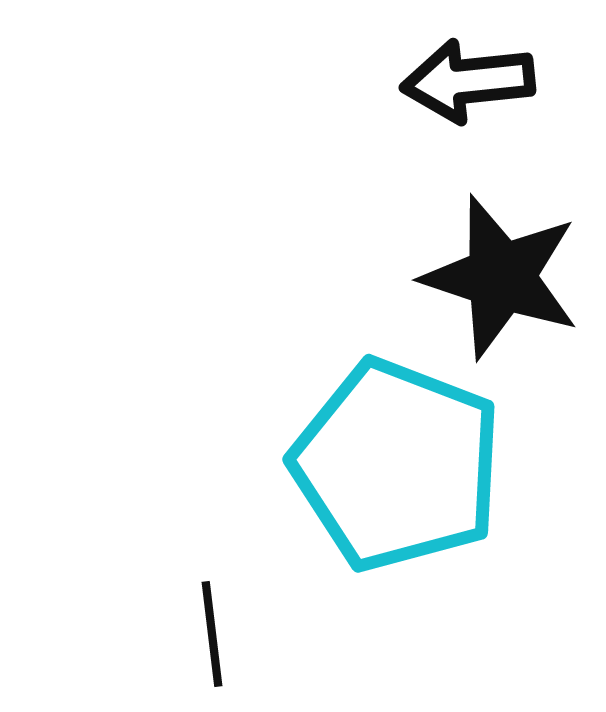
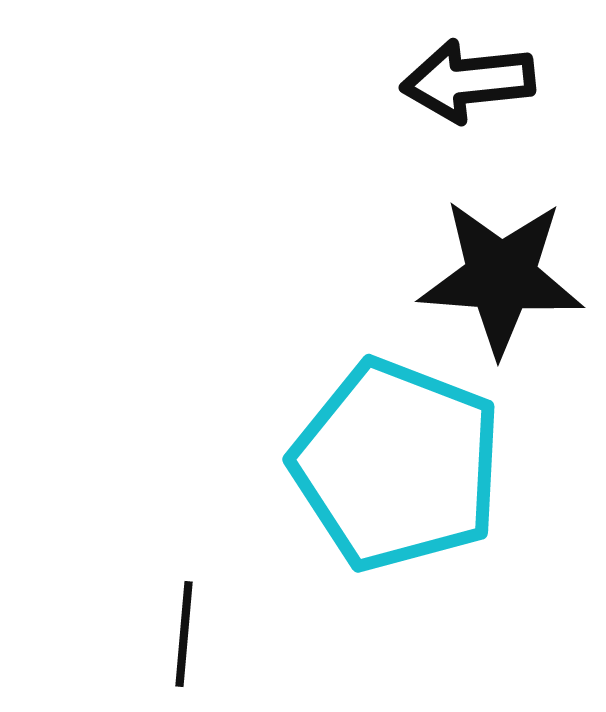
black star: rotated 14 degrees counterclockwise
black line: moved 28 px left; rotated 12 degrees clockwise
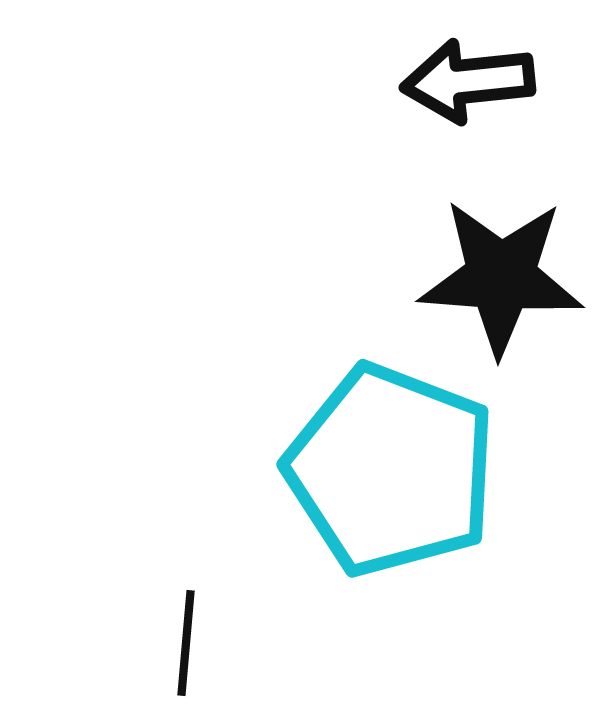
cyan pentagon: moved 6 px left, 5 px down
black line: moved 2 px right, 9 px down
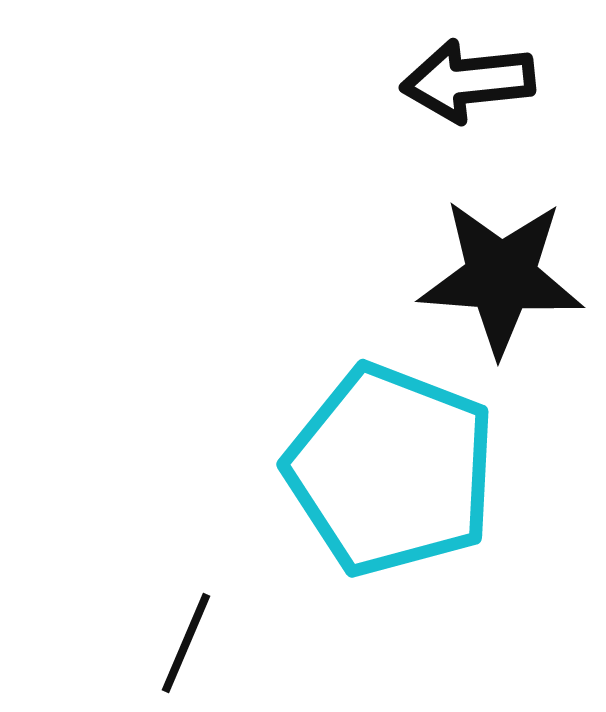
black line: rotated 18 degrees clockwise
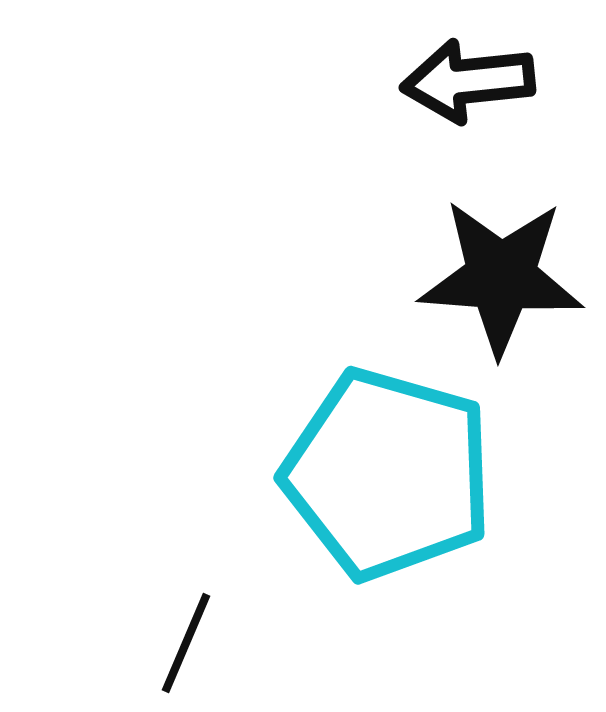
cyan pentagon: moved 3 px left, 4 px down; rotated 5 degrees counterclockwise
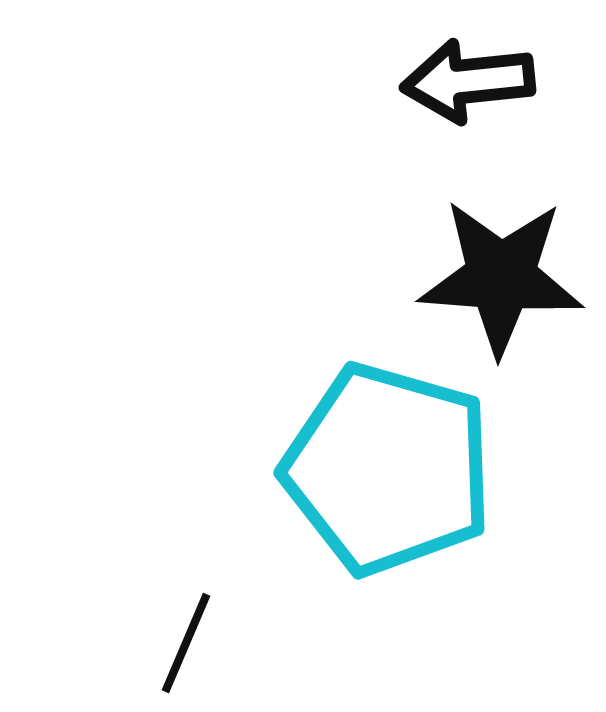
cyan pentagon: moved 5 px up
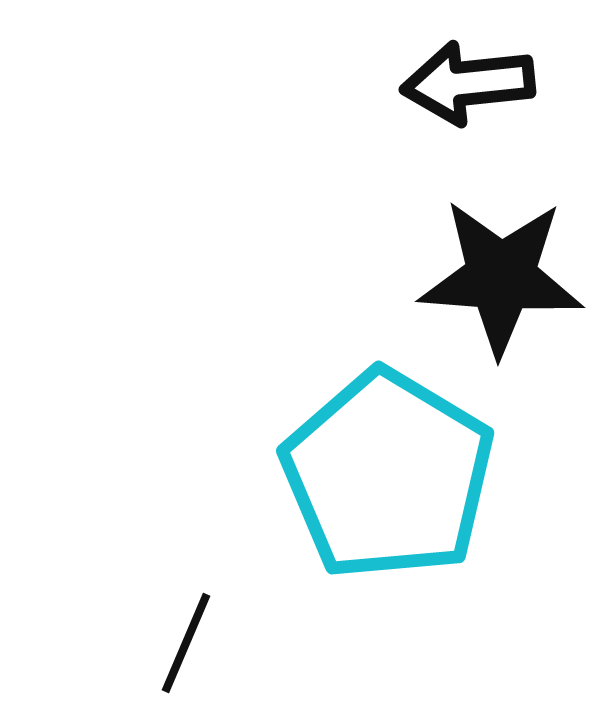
black arrow: moved 2 px down
cyan pentagon: moved 6 px down; rotated 15 degrees clockwise
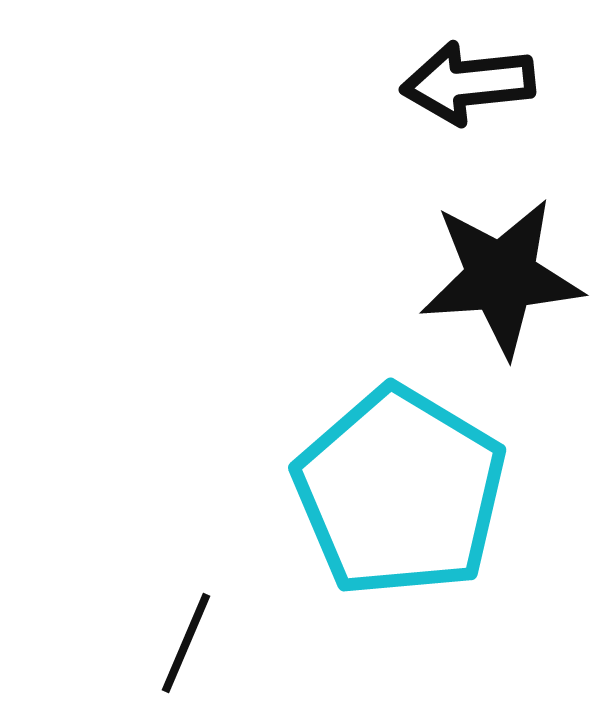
black star: rotated 8 degrees counterclockwise
cyan pentagon: moved 12 px right, 17 px down
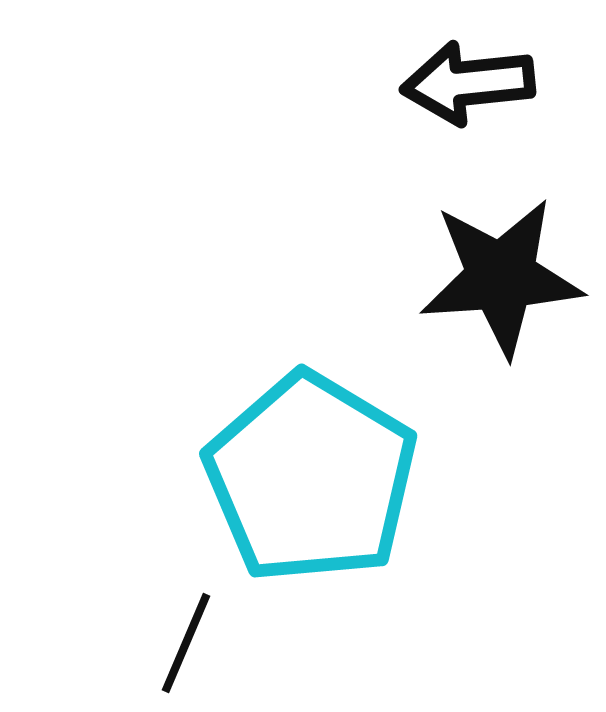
cyan pentagon: moved 89 px left, 14 px up
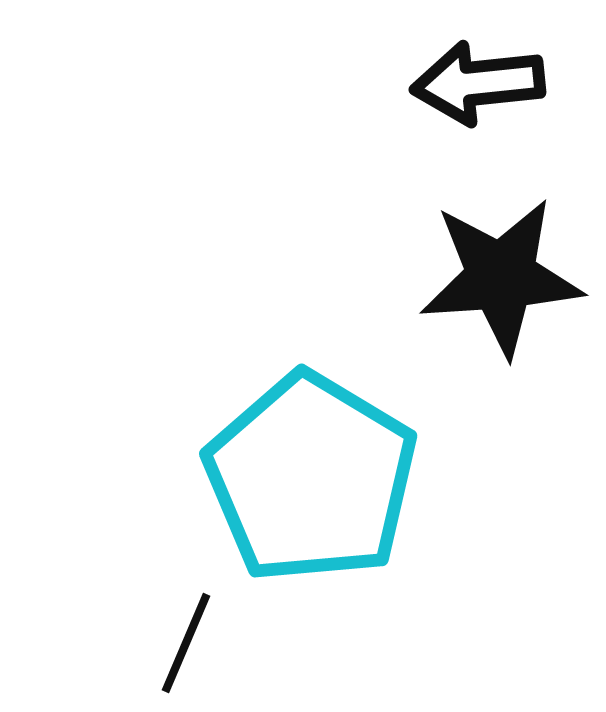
black arrow: moved 10 px right
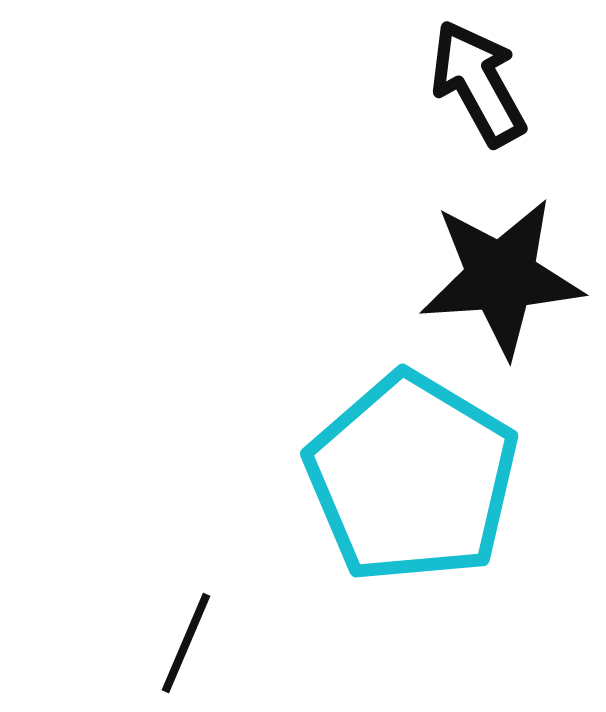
black arrow: rotated 67 degrees clockwise
cyan pentagon: moved 101 px right
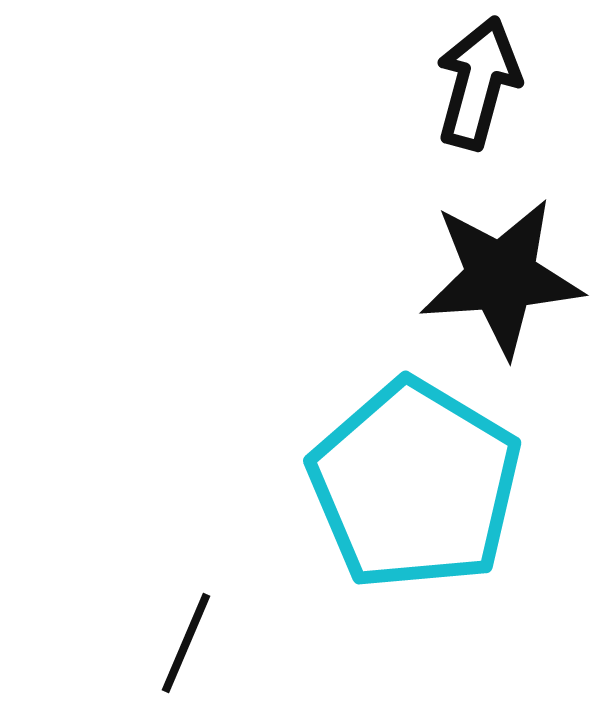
black arrow: rotated 44 degrees clockwise
cyan pentagon: moved 3 px right, 7 px down
